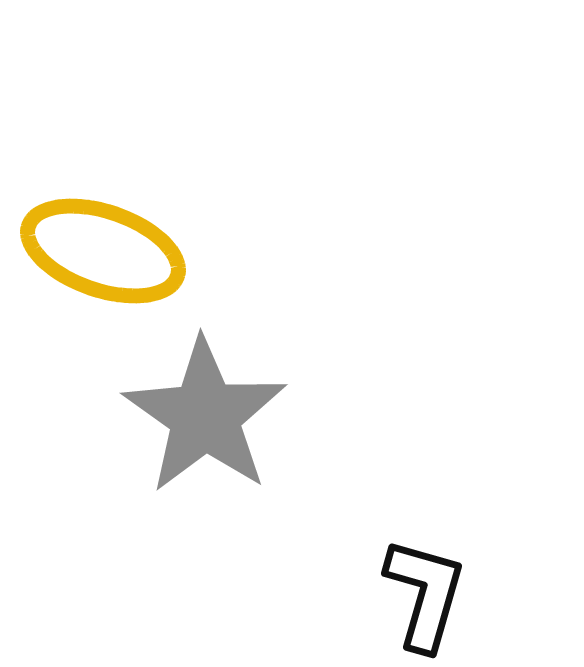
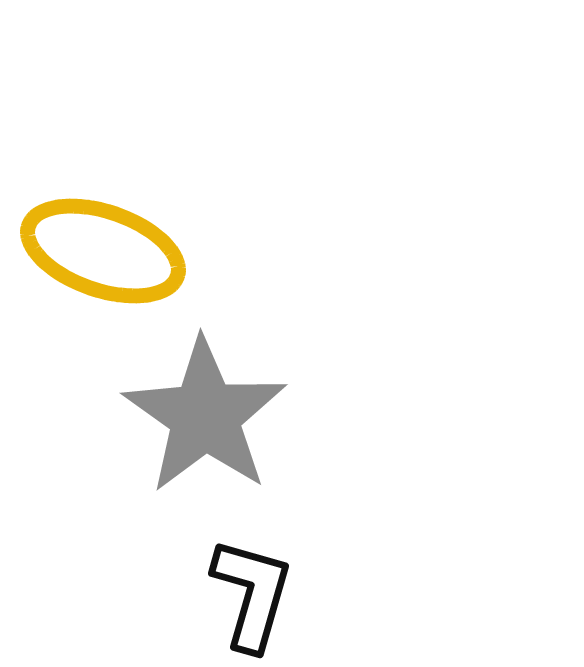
black L-shape: moved 173 px left
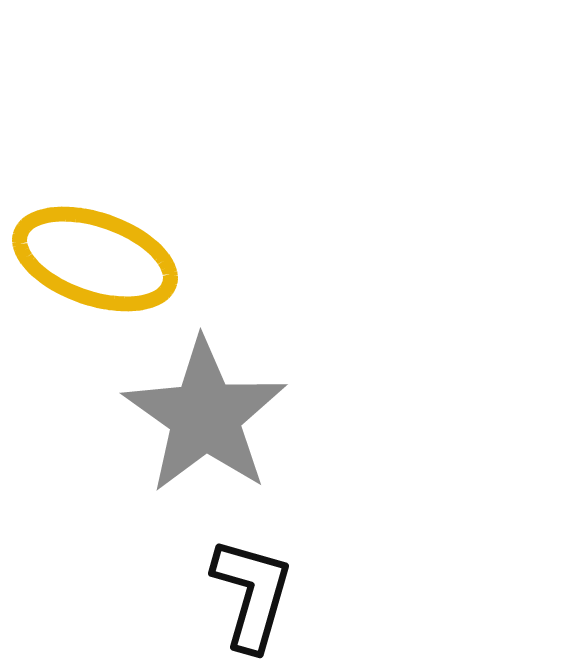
yellow ellipse: moved 8 px left, 8 px down
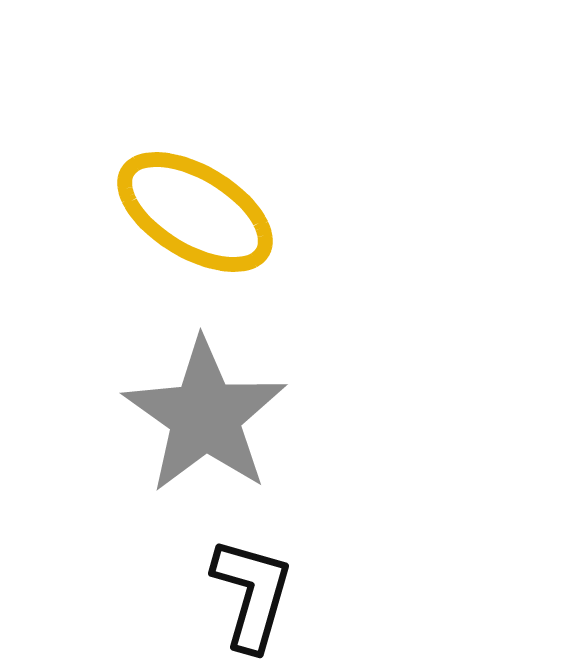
yellow ellipse: moved 100 px right, 47 px up; rotated 12 degrees clockwise
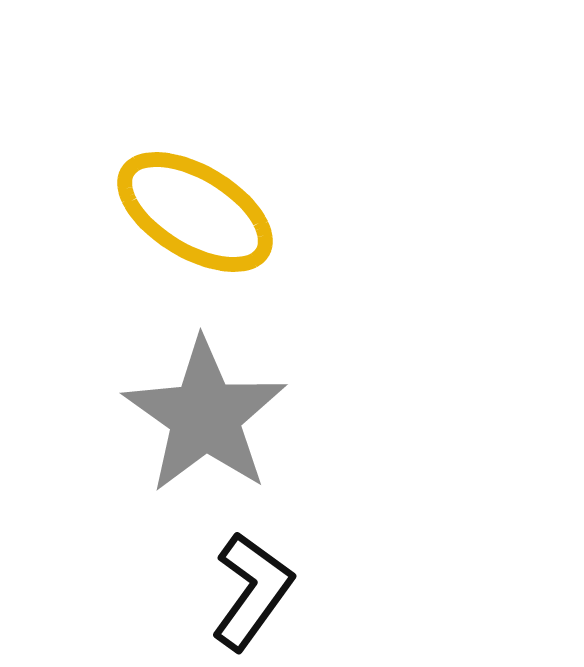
black L-shape: moved 3 px up; rotated 20 degrees clockwise
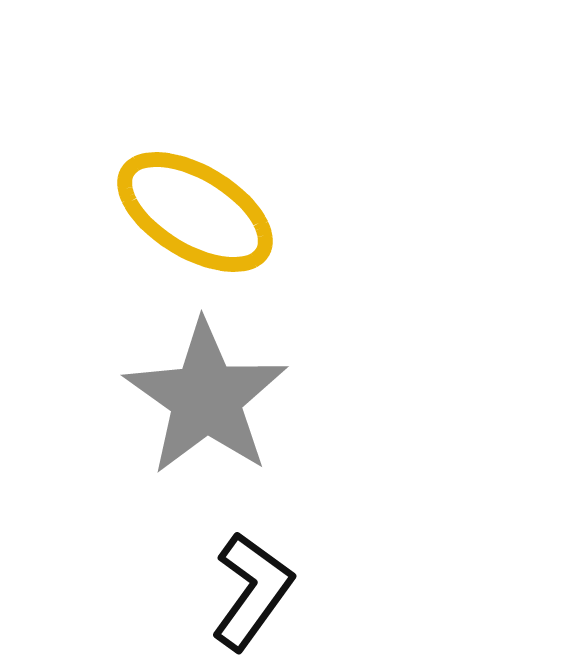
gray star: moved 1 px right, 18 px up
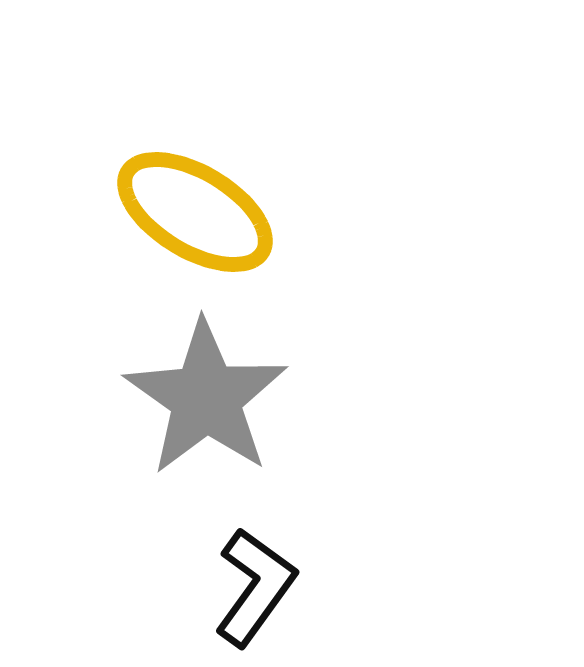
black L-shape: moved 3 px right, 4 px up
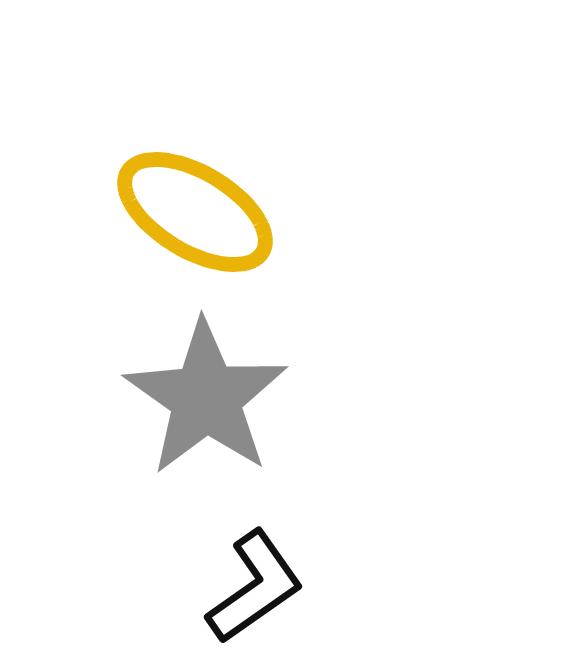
black L-shape: rotated 19 degrees clockwise
